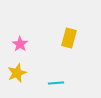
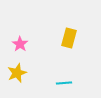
cyan line: moved 8 px right
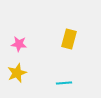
yellow rectangle: moved 1 px down
pink star: moved 1 px left; rotated 28 degrees counterclockwise
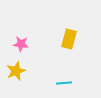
pink star: moved 2 px right
yellow star: moved 1 px left, 2 px up
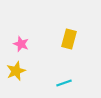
pink star: rotated 14 degrees clockwise
cyan line: rotated 14 degrees counterclockwise
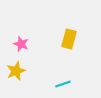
cyan line: moved 1 px left, 1 px down
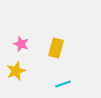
yellow rectangle: moved 13 px left, 9 px down
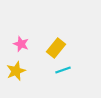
yellow rectangle: rotated 24 degrees clockwise
cyan line: moved 14 px up
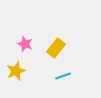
pink star: moved 4 px right
cyan line: moved 6 px down
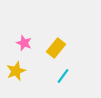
pink star: moved 1 px left, 1 px up
cyan line: rotated 35 degrees counterclockwise
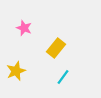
pink star: moved 15 px up
cyan line: moved 1 px down
